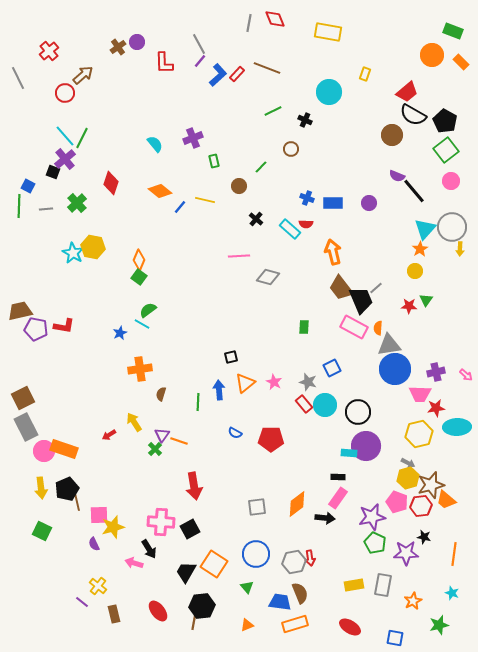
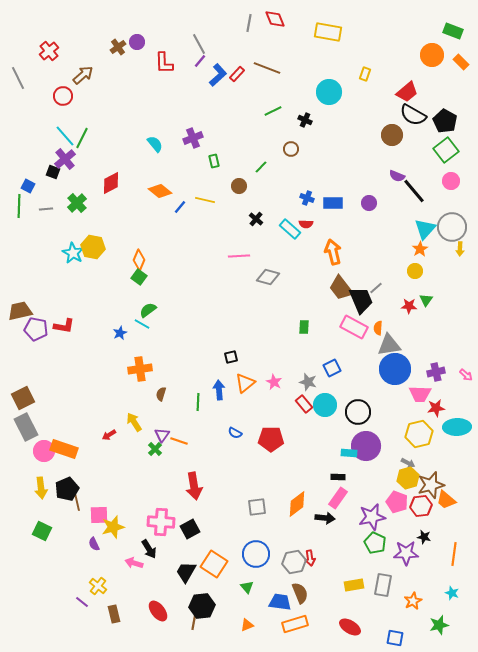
red circle at (65, 93): moved 2 px left, 3 px down
red diamond at (111, 183): rotated 45 degrees clockwise
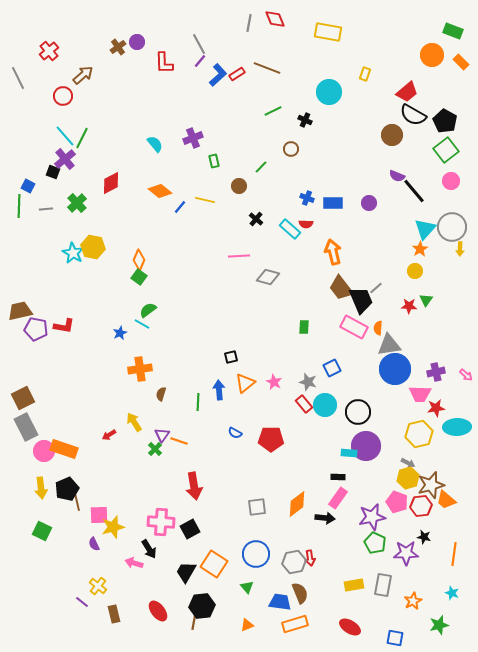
red rectangle at (237, 74): rotated 14 degrees clockwise
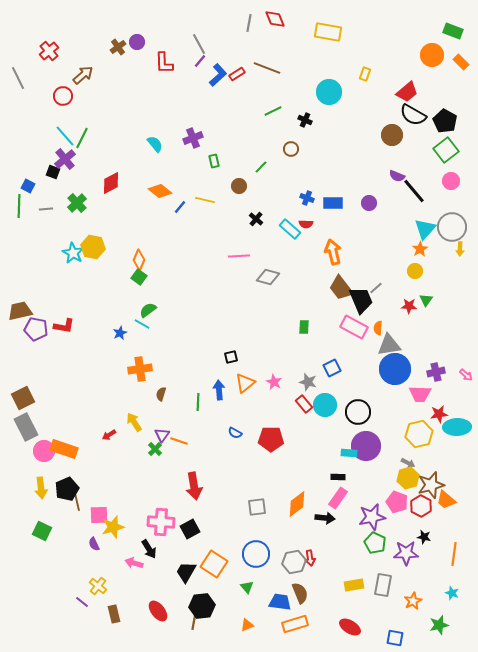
red star at (436, 408): moved 3 px right, 6 px down
red hexagon at (421, 506): rotated 25 degrees counterclockwise
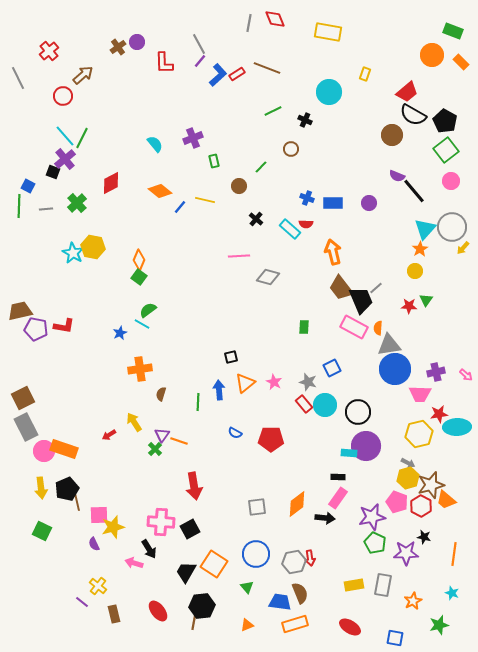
yellow arrow at (460, 249): moved 3 px right, 1 px up; rotated 40 degrees clockwise
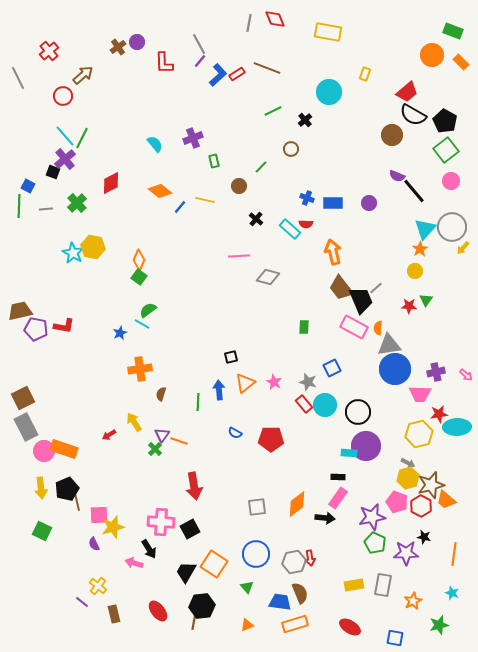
black cross at (305, 120): rotated 24 degrees clockwise
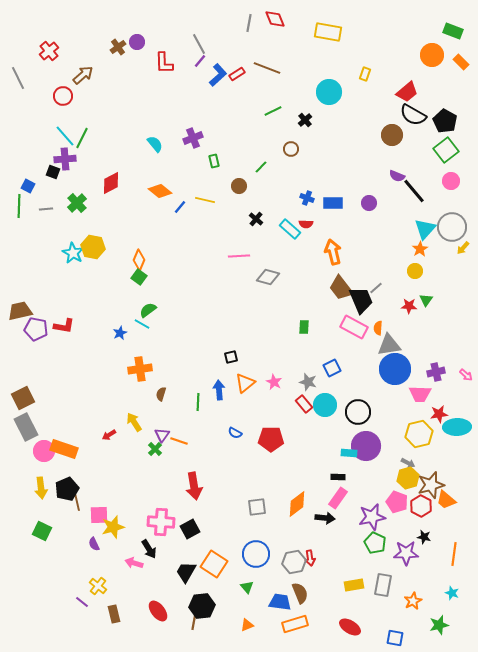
purple cross at (65, 159): rotated 35 degrees clockwise
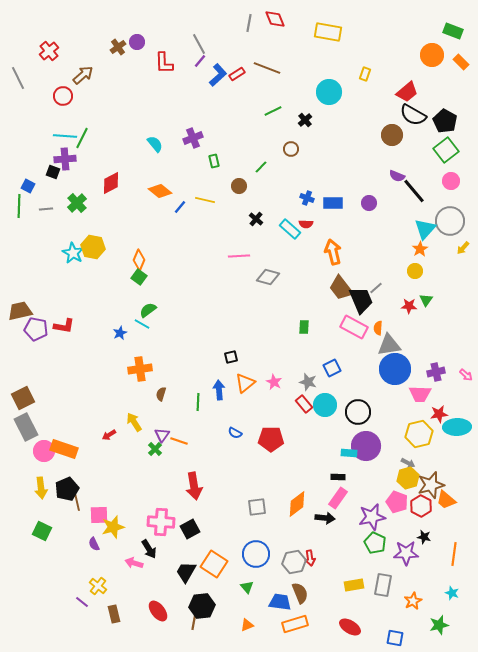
cyan line at (65, 136): rotated 45 degrees counterclockwise
gray circle at (452, 227): moved 2 px left, 6 px up
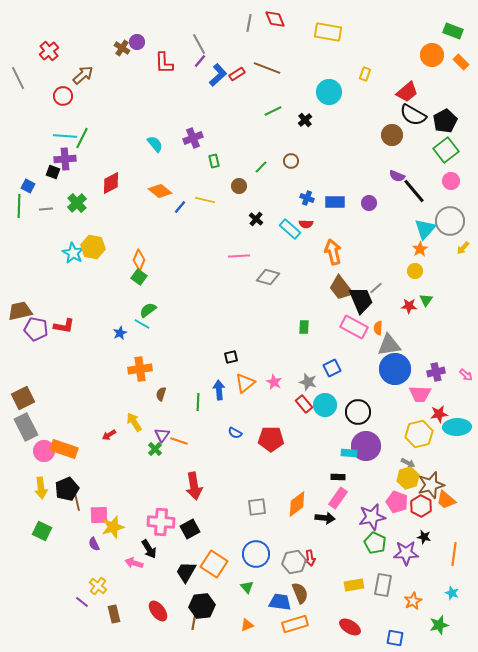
brown cross at (118, 47): moved 4 px right, 1 px down; rotated 21 degrees counterclockwise
black pentagon at (445, 121): rotated 15 degrees clockwise
brown circle at (291, 149): moved 12 px down
blue rectangle at (333, 203): moved 2 px right, 1 px up
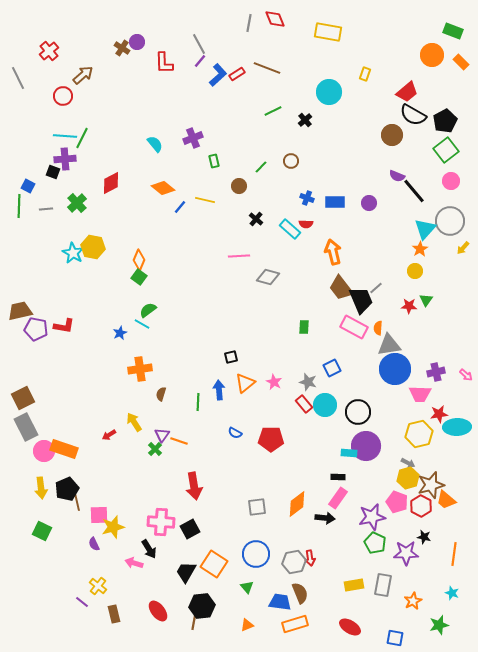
orange diamond at (160, 191): moved 3 px right, 3 px up
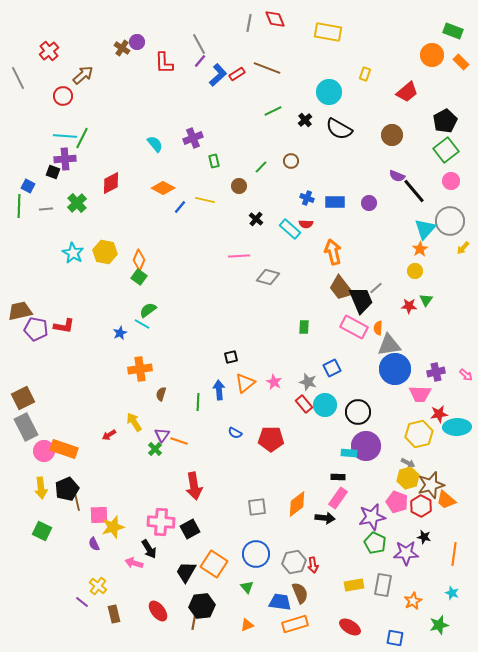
black semicircle at (413, 115): moved 74 px left, 14 px down
orange diamond at (163, 188): rotated 10 degrees counterclockwise
yellow hexagon at (93, 247): moved 12 px right, 5 px down
red arrow at (310, 558): moved 3 px right, 7 px down
